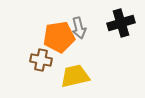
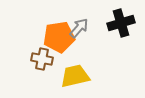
gray arrow: rotated 125 degrees counterclockwise
brown cross: moved 1 px right, 1 px up
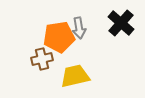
black cross: rotated 32 degrees counterclockwise
gray arrow: rotated 130 degrees clockwise
brown cross: rotated 25 degrees counterclockwise
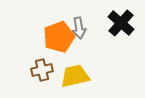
orange pentagon: rotated 12 degrees counterclockwise
brown cross: moved 11 px down
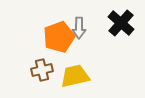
gray arrow: rotated 10 degrees clockwise
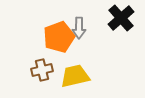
black cross: moved 5 px up; rotated 8 degrees clockwise
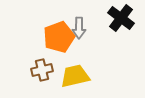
black cross: rotated 12 degrees counterclockwise
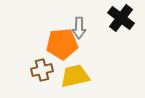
orange pentagon: moved 3 px right, 7 px down; rotated 16 degrees clockwise
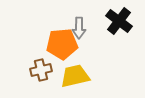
black cross: moved 2 px left, 3 px down
brown cross: moved 1 px left
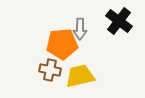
gray arrow: moved 1 px right, 1 px down
brown cross: moved 9 px right; rotated 25 degrees clockwise
yellow trapezoid: moved 5 px right
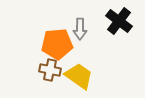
orange pentagon: moved 5 px left
yellow trapezoid: moved 1 px left; rotated 48 degrees clockwise
